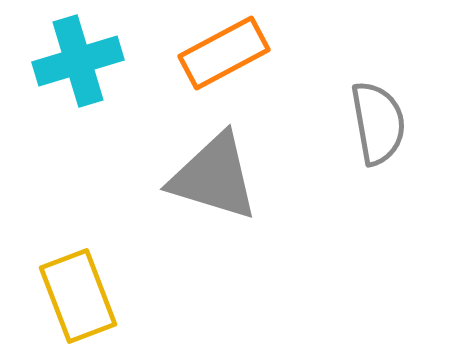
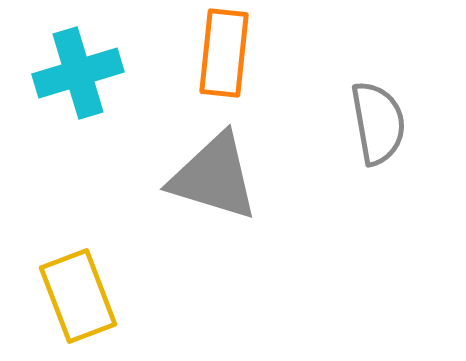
orange rectangle: rotated 56 degrees counterclockwise
cyan cross: moved 12 px down
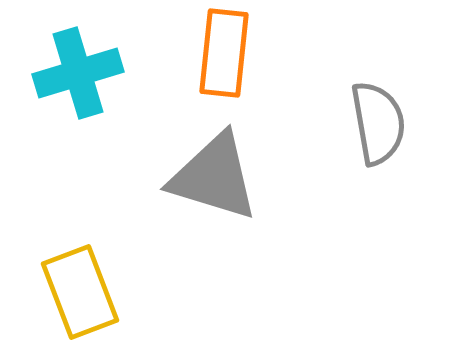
yellow rectangle: moved 2 px right, 4 px up
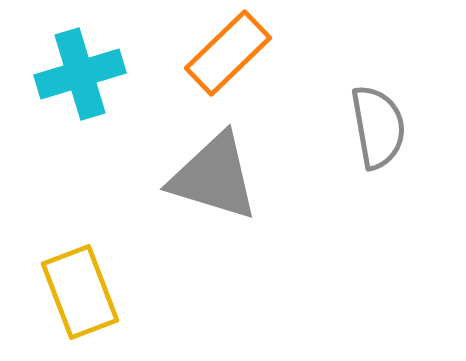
orange rectangle: moved 4 px right; rotated 40 degrees clockwise
cyan cross: moved 2 px right, 1 px down
gray semicircle: moved 4 px down
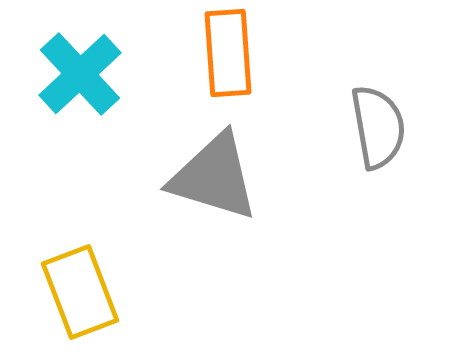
orange rectangle: rotated 50 degrees counterclockwise
cyan cross: rotated 26 degrees counterclockwise
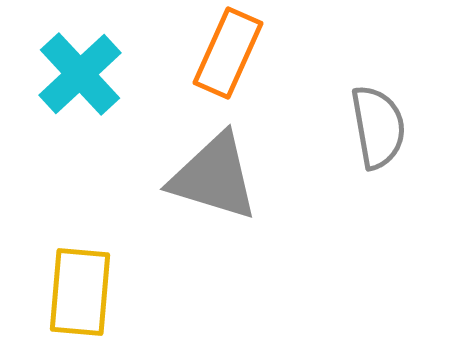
orange rectangle: rotated 28 degrees clockwise
yellow rectangle: rotated 26 degrees clockwise
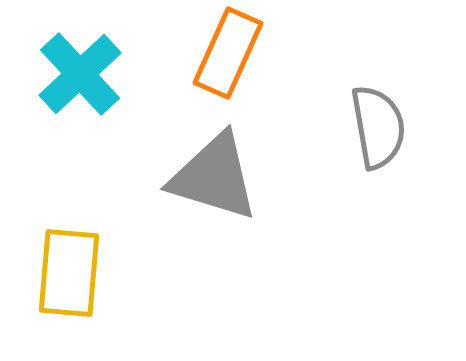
yellow rectangle: moved 11 px left, 19 px up
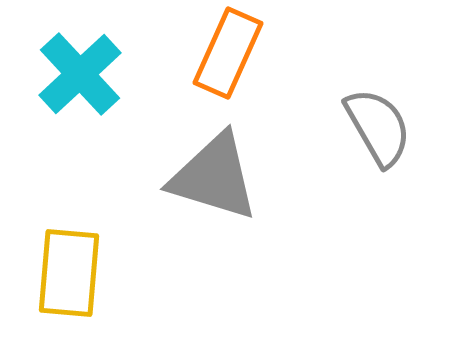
gray semicircle: rotated 20 degrees counterclockwise
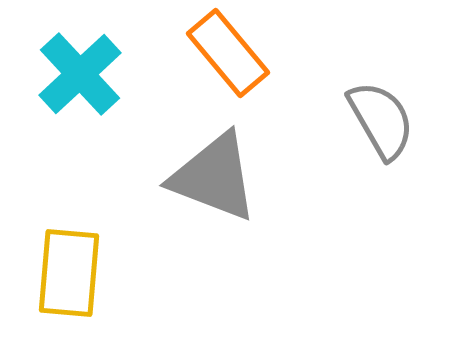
orange rectangle: rotated 64 degrees counterclockwise
gray semicircle: moved 3 px right, 7 px up
gray triangle: rotated 4 degrees clockwise
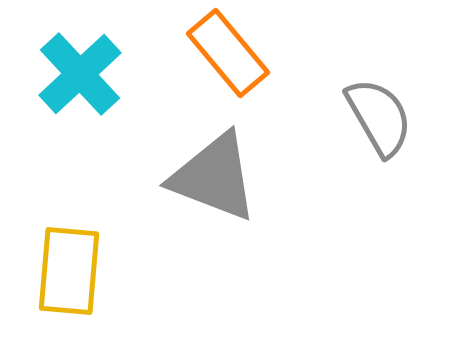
gray semicircle: moved 2 px left, 3 px up
yellow rectangle: moved 2 px up
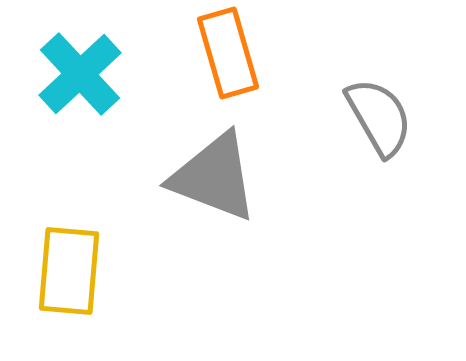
orange rectangle: rotated 24 degrees clockwise
